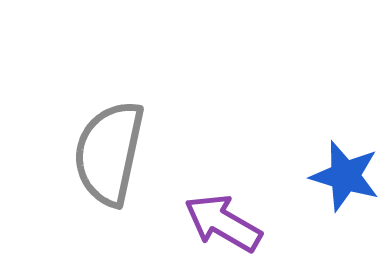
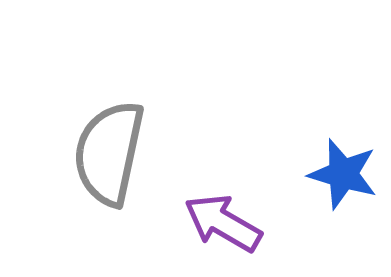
blue star: moved 2 px left, 2 px up
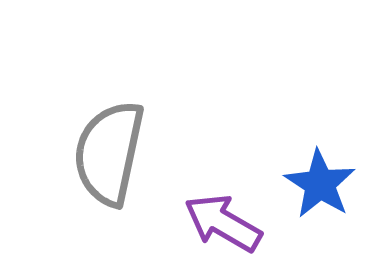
blue star: moved 23 px left, 10 px down; rotated 16 degrees clockwise
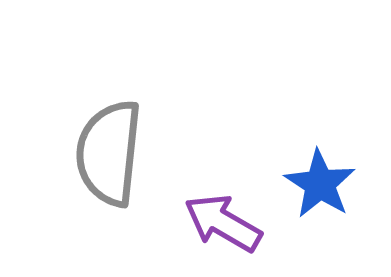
gray semicircle: rotated 6 degrees counterclockwise
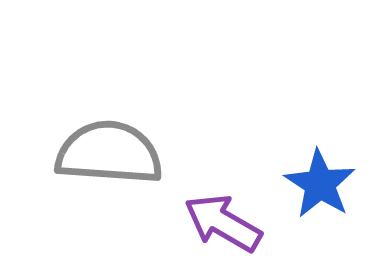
gray semicircle: rotated 88 degrees clockwise
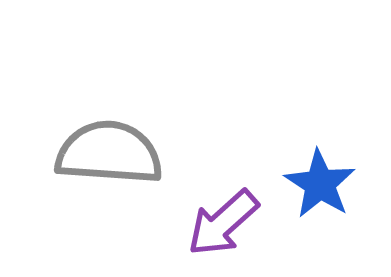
purple arrow: rotated 72 degrees counterclockwise
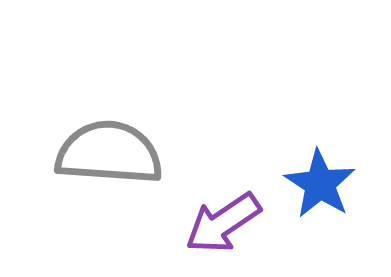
purple arrow: rotated 8 degrees clockwise
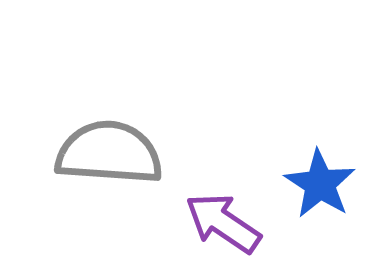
purple arrow: rotated 68 degrees clockwise
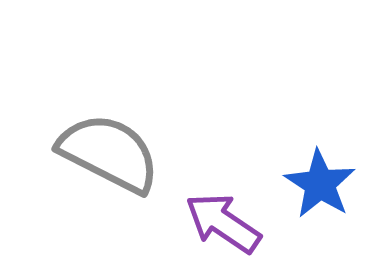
gray semicircle: rotated 23 degrees clockwise
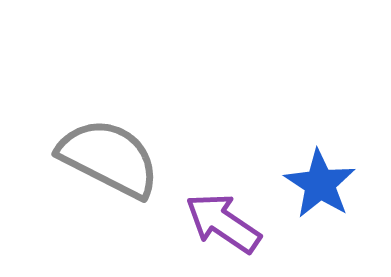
gray semicircle: moved 5 px down
